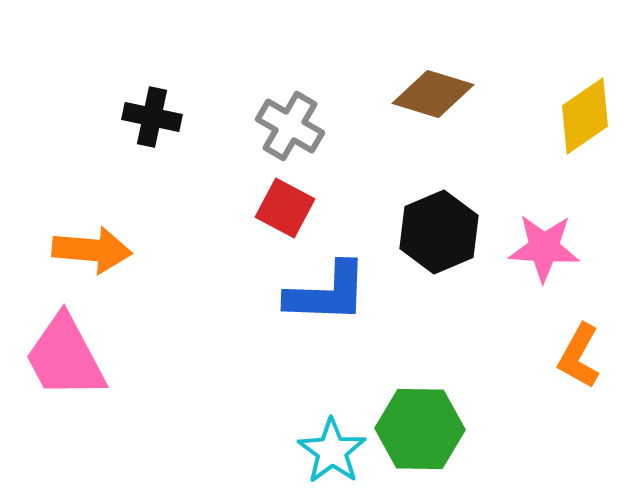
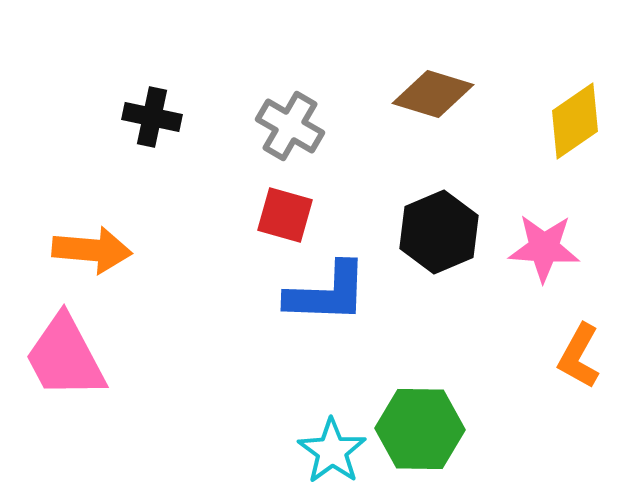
yellow diamond: moved 10 px left, 5 px down
red square: moved 7 px down; rotated 12 degrees counterclockwise
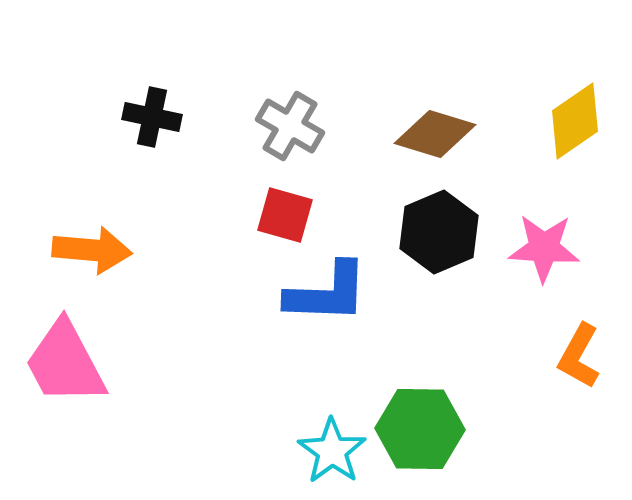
brown diamond: moved 2 px right, 40 px down
pink trapezoid: moved 6 px down
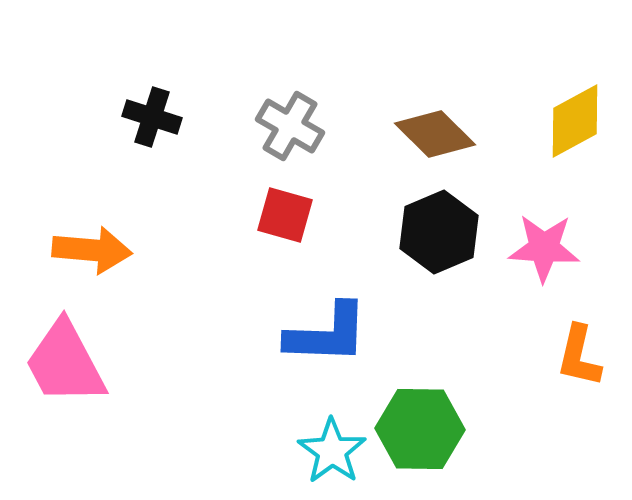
black cross: rotated 6 degrees clockwise
yellow diamond: rotated 6 degrees clockwise
brown diamond: rotated 28 degrees clockwise
blue L-shape: moved 41 px down
orange L-shape: rotated 16 degrees counterclockwise
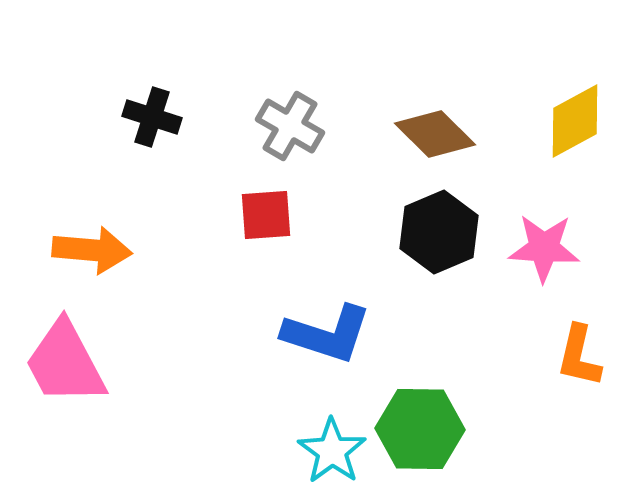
red square: moved 19 px left; rotated 20 degrees counterclockwise
blue L-shape: rotated 16 degrees clockwise
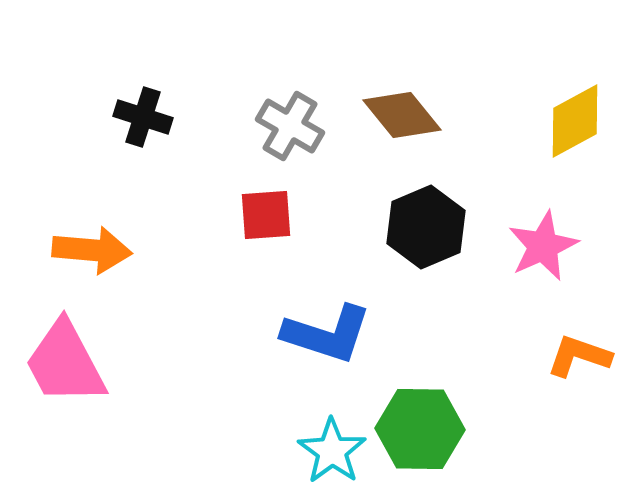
black cross: moved 9 px left
brown diamond: moved 33 px left, 19 px up; rotated 6 degrees clockwise
black hexagon: moved 13 px left, 5 px up
pink star: moved 1 px left, 2 px up; rotated 28 degrees counterclockwise
orange L-shape: rotated 96 degrees clockwise
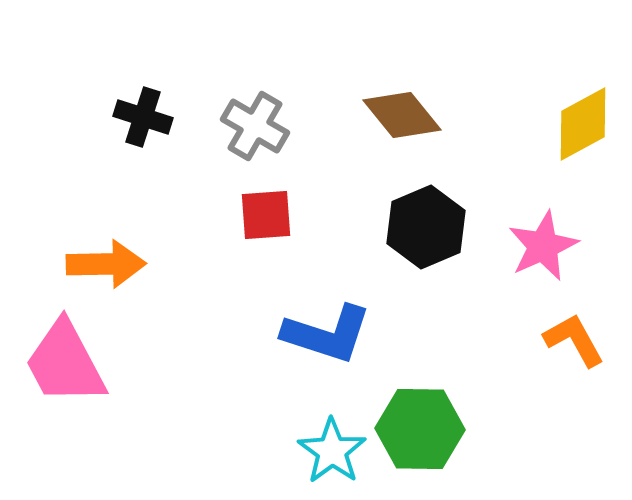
yellow diamond: moved 8 px right, 3 px down
gray cross: moved 35 px left
orange arrow: moved 14 px right, 14 px down; rotated 6 degrees counterclockwise
orange L-shape: moved 5 px left, 16 px up; rotated 42 degrees clockwise
